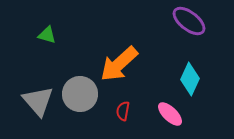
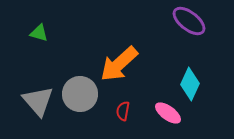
green triangle: moved 8 px left, 2 px up
cyan diamond: moved 5 px down
pink ellipse: moved 2 px left, 1 px up; rotated 8 degrees counterclockwise
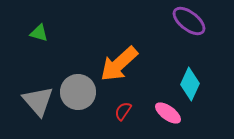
gray circle: moved 2 px left, 2 px up
red semicircle: rotated 24 degrees clockwise
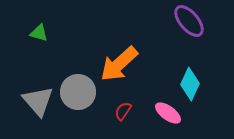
purple ellipse: rotated 12 degrees clockwise
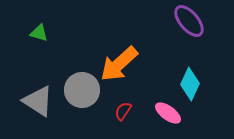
gray circle: moved 4 px right, 2 px up
gray triangle: rotated 16 degrees counterclockwise
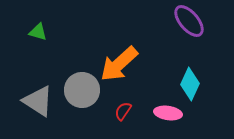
green triangle: moved 1 px left, 1 px up
pink ellipse: rotated 28 degrees counterclockwise
